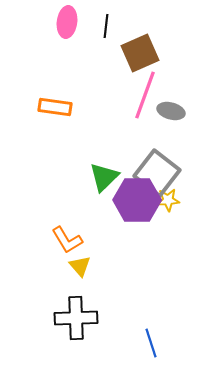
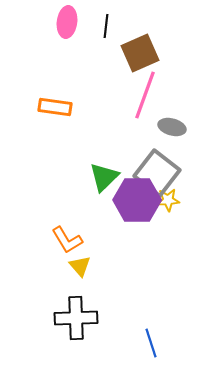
gray ellipse: moved 1 px right, 16 px down
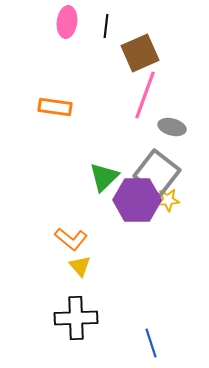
orange L-shape: moved 4 px right, 1 px up; rotated 20 degrees counterclockwise
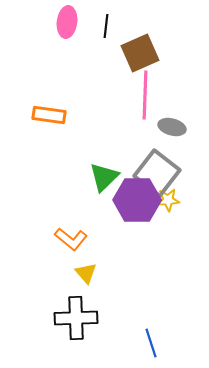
pink line: rotated 18 degrees counterclockwise
orange rectangle: moved 6 px left, 8 px down
yellow triangle: moved 6 px right, 7 px down
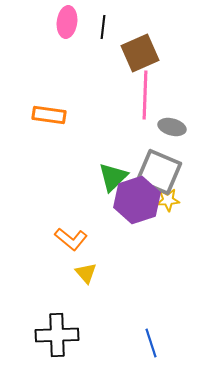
black line: moved 3 px left, 1 px down
gray square: moved 2 px right, 1 px up; rotated 15 degrees counterclockwise
green triangle: moved 9 px right
purple hexagon: rotated 18 degrees counterclockwise
black cross: moved 19 px left, 17 px down
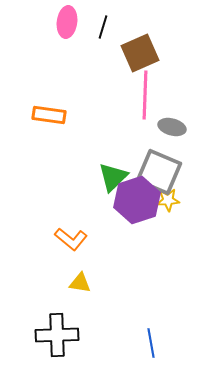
black line: rotated 10 degrees clockwise
yellow triangle: moved 6 px left, 10 px down; rotated 40 degrees counterclockwise
blue line: rotated 8 degrees clockwise
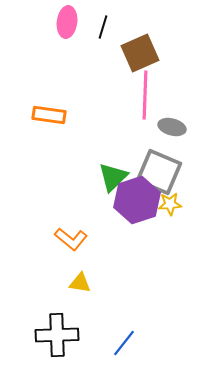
yellow star: moved 2 px right, 4 px down
blue line: moved 27 px left; rotated 48 degrees clockwise
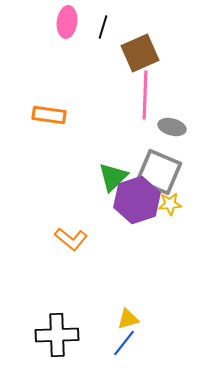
yellow triangle: moved 48 px right, 36 px down; rotated 25 degrees counterclockwise
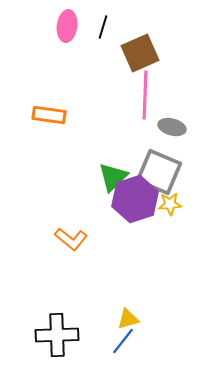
pink ellipse: moved 4 px down
purple hexagon: moved 2 px left, 1 px up
blue line: moved 1 px left, 2 px up
